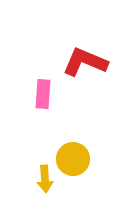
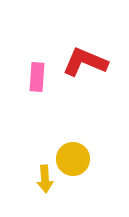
pink rectangle: moved 6 px left, 17 px up
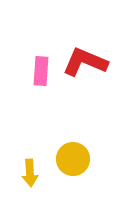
pink rectangle: moved 4 px right, 6 px up
yellow arrow: moved 15 px left, 6 px up
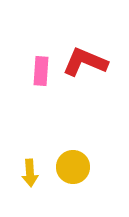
yellow circle: moved 8 px down
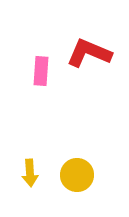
red L-shape: moved 4 px right, 9 px up
yellow circle: moved 4 px right, 8 px down
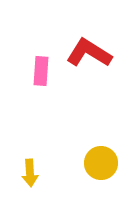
red L-shape: rotated 9 degrees clockwise
yellow circle: moved 24 px right, 12 px up
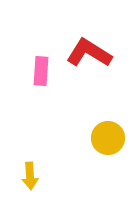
yellow circle: moved 7 px right, 25 px up
yellow arrow: moved 3 px down
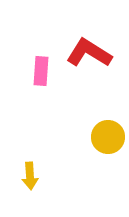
yellow circle: moved 1 px up
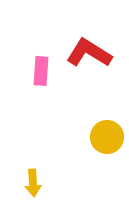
yellow circle: moved 1 px left
yellow arrow: moved 3 px right, 7 px down
